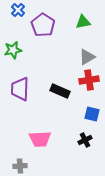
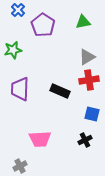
gray cross: rotated 24 degrees counterclockwise
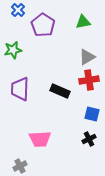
black cross: moved 4 px right, 1 px up
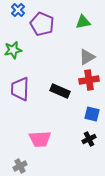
purple pentagon: moved 1 px left, 1 px up; rotated 10 degrees counterclockwise
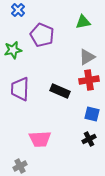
purple pentagon: moved 11 px down
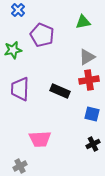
black cross: moved 4 px right, 5 px down
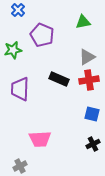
black rectangle: moved 1 px left, 12 px up
